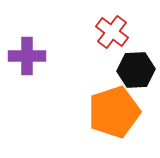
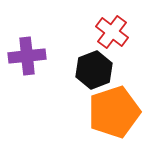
purple cross: rotated 6 degrees counterclockwise
black hexagon: moved 42 px left; rotated 18 degrees counterclockwise
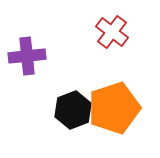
black hexagon: moved 21 px left, 40 px down
orange pentagon: moved 4 px up
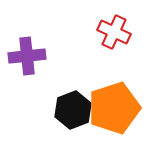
red cross: moved 2 px right; rotated 12 degrees counterclockwise
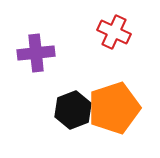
purple cross: moved 9 px right, 3 px up
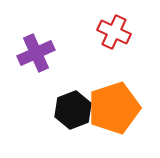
purple cross: rotated 18 degrees counterclockwise
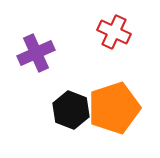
black hexagon: moved 2 px left; rotated 18 degrees counterclockwise
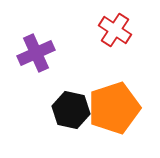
red cross: moved 1 px right, 2 px up; rotated 8 degrees clockwise
black hexagon: rotated 9 degrees counterclockwise
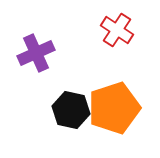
red cross: moved 2 px right
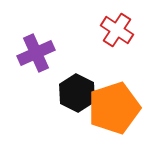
black hexagon: moved 6 px right, 17 px up; rotated 15 degrees clockwise
